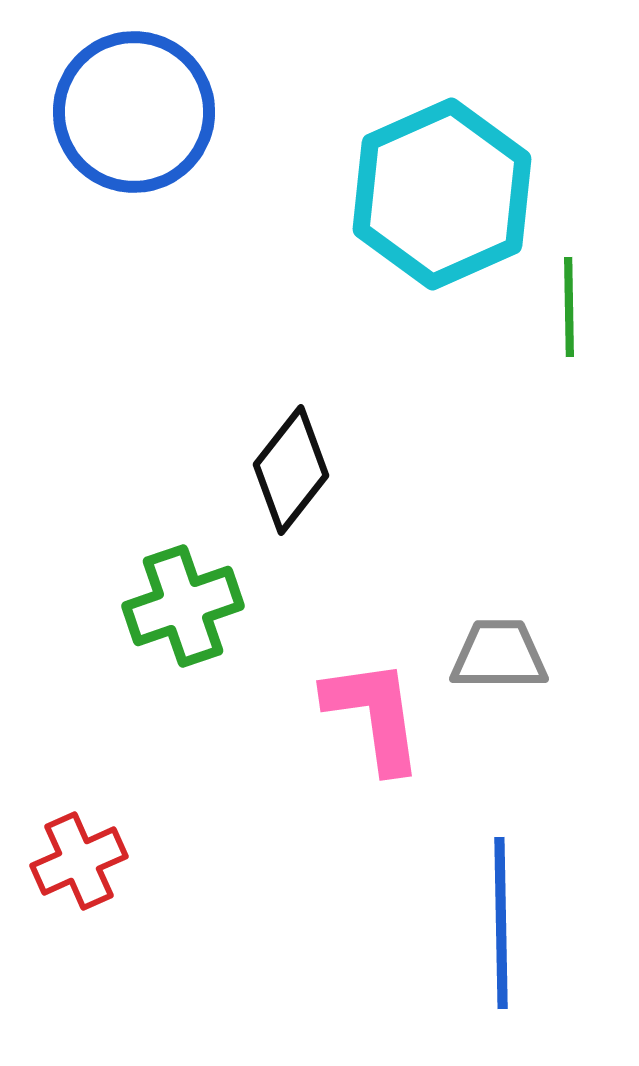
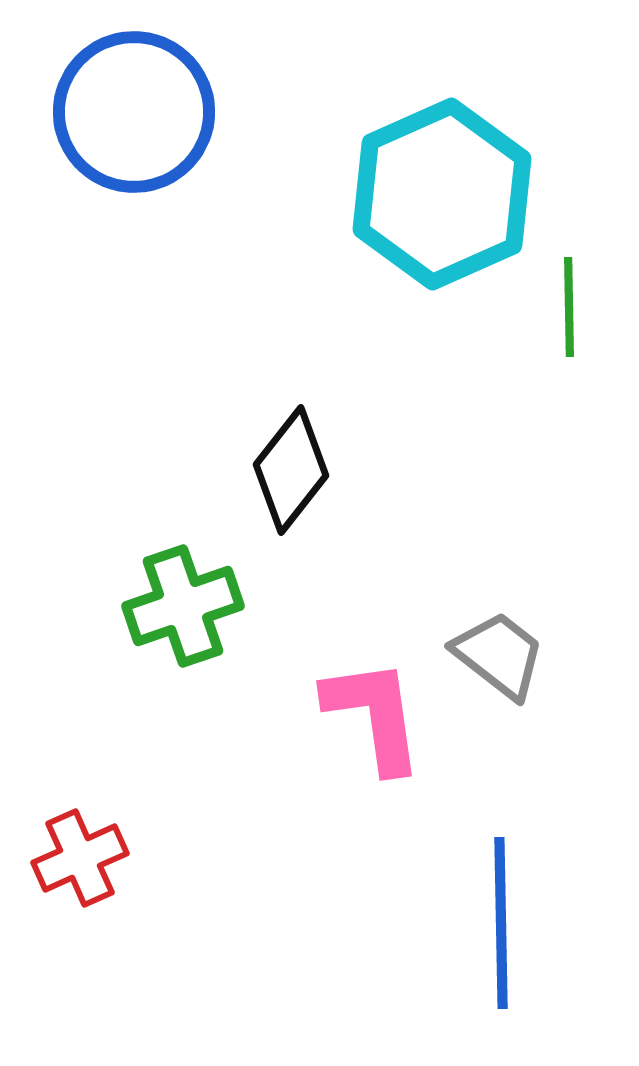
gray trapezoid: rotated 38 degrees clockwise
red cross: moved 1 px right, 3 px up
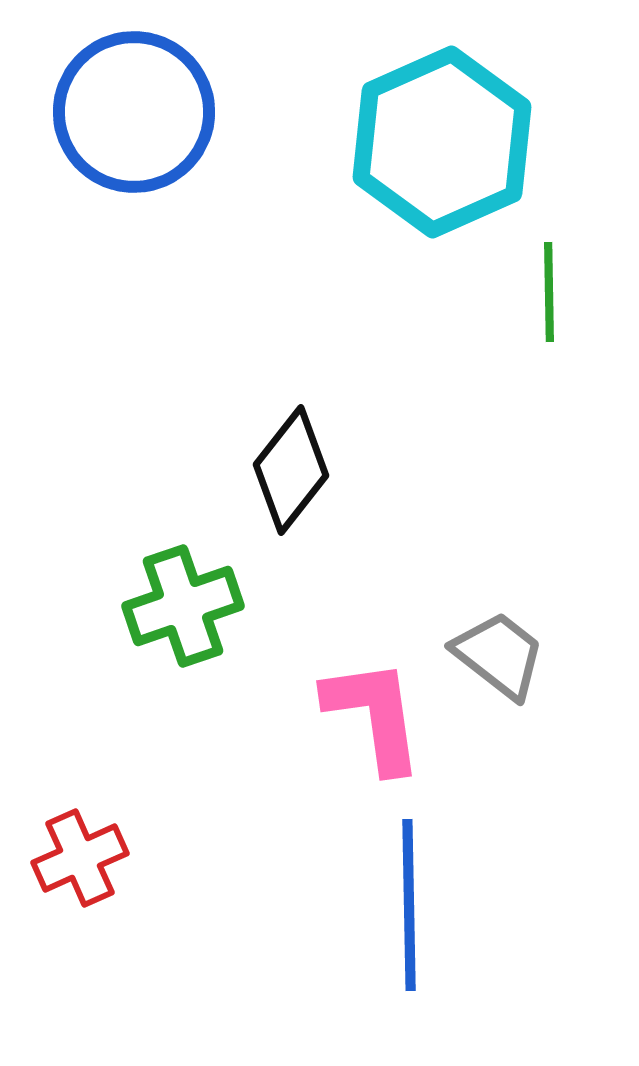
cyan hexagon: moved 52 px up
green line: moved 20 px left, 15 px up
blue line: moved 92 px left, 18 px up
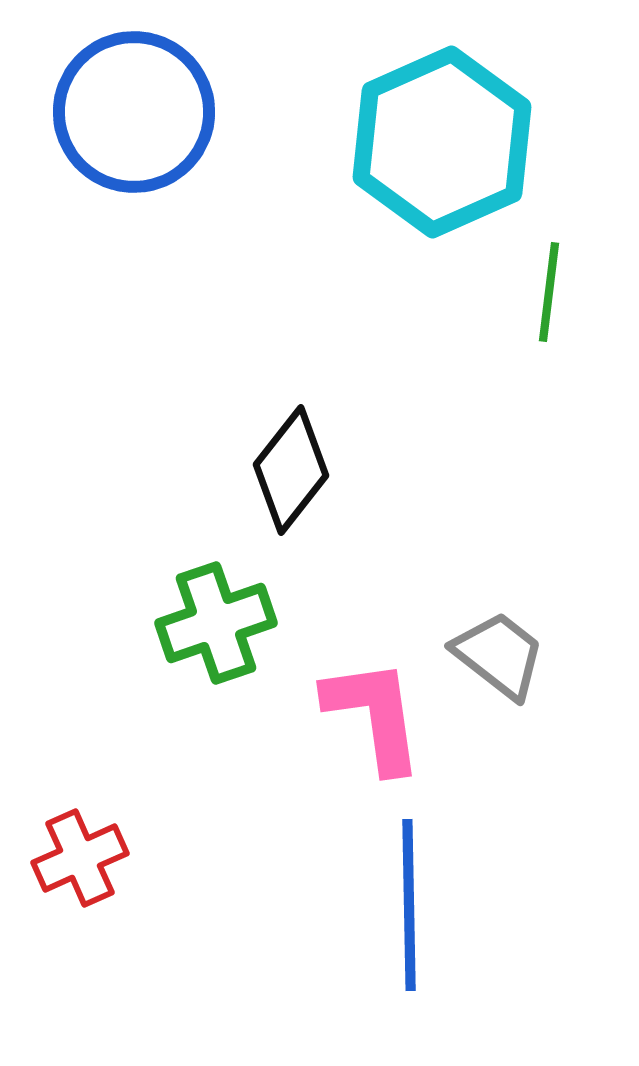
green line: rotated 8 degrees clockwise
green cross: moved 33 px right, 17 px down
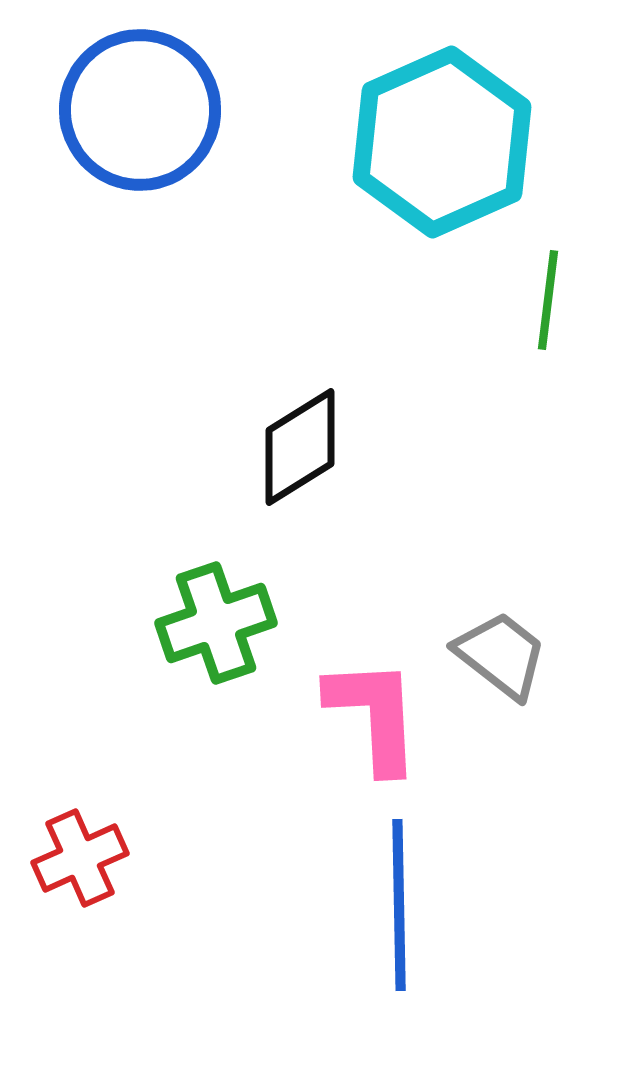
blue circle: moved 6 px right, 2 px up
green line: moved 1 px left, 8 px down
black diamond: moved 9 px right, 23 px up; rotated 20 degrees clockwise
gray trapezoid: moved 2 px right
pink L-shape: rotated 5 degrees clockwise
blue line: moved 10 px left
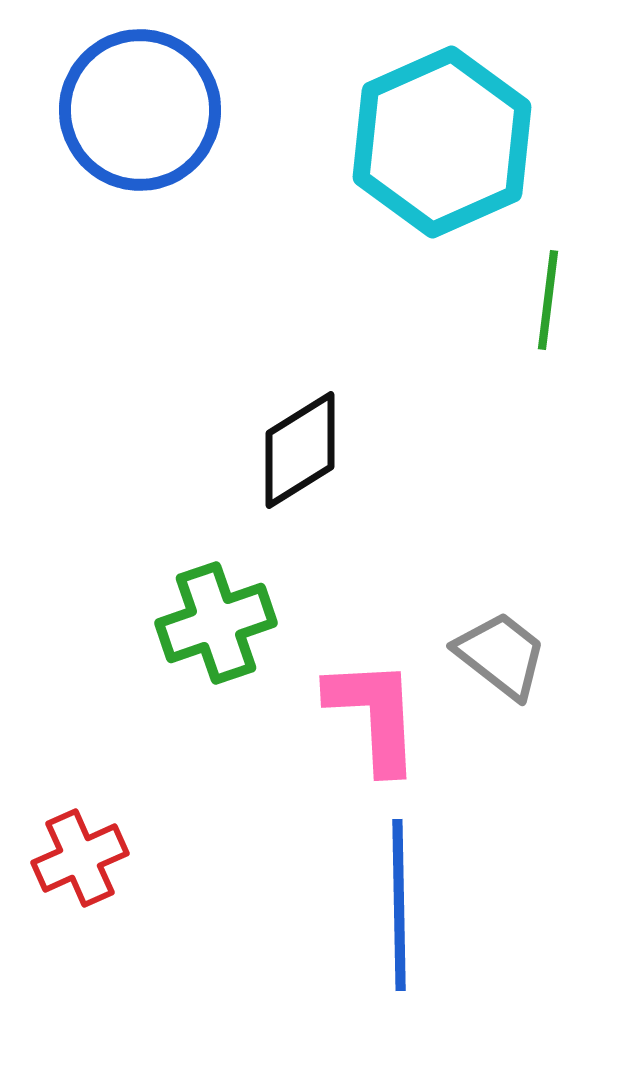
black diamond: moved 3 px down
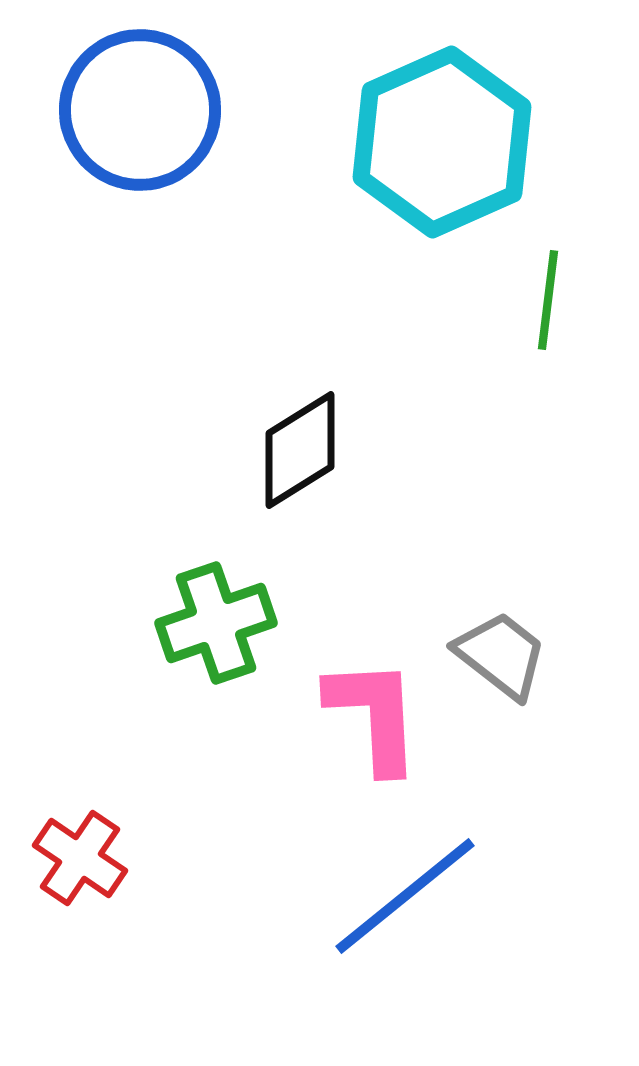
red cross: rotated 32 degrees counterclockwise
blue line: moved 6 px right, 9 px up; rotated 52 degrees clockwise
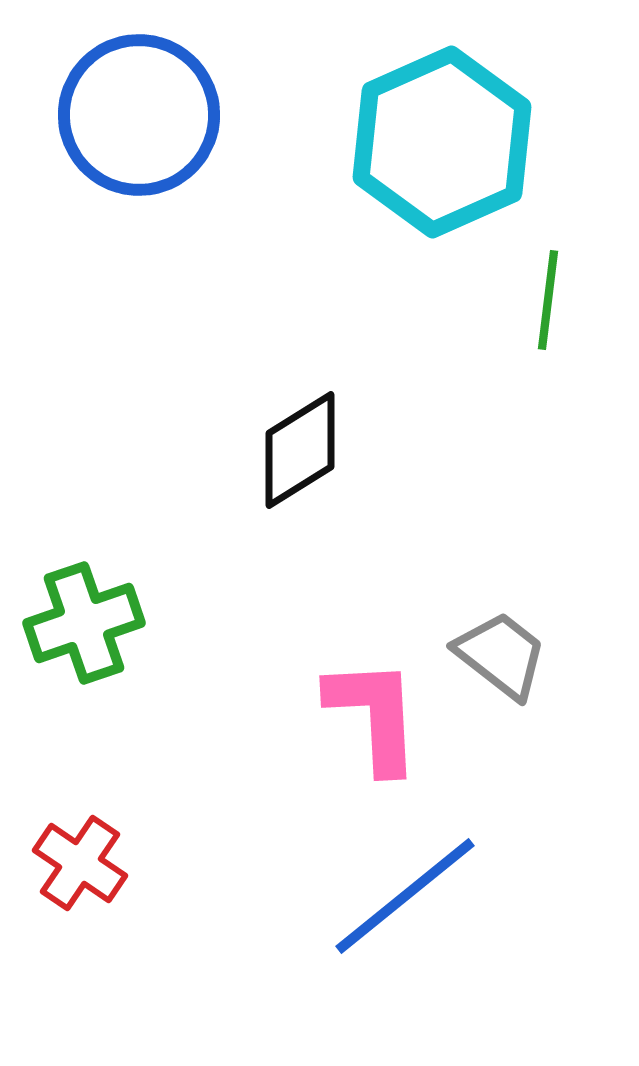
blue circle: moved 1 px left, 5 px down
green cross: moved 132 px left
red cross: moved 5 px down
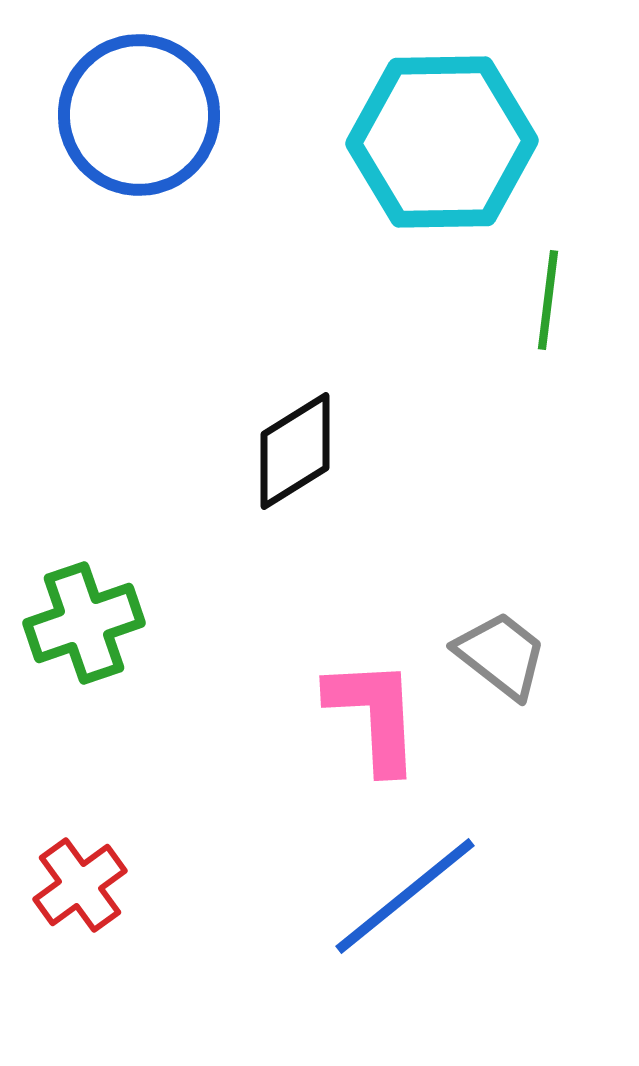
cyan hexagon: rotated 23 degrees clockwise
black diamond: moved 5 px left, 1 px down
red cross: moved 22 px down; rotated 20 degrees clockwise
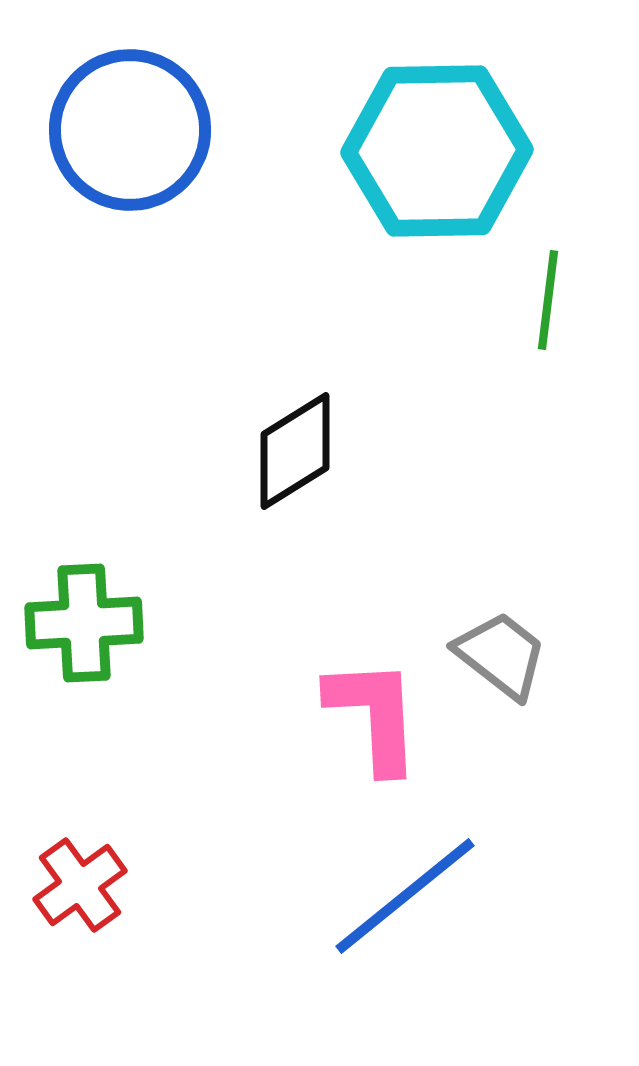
blue circle: moved 9 px left, 15 px down
cyan hexagon: moved 5 px left, 9 px down
green cross: rotated 16 degrees clockwise
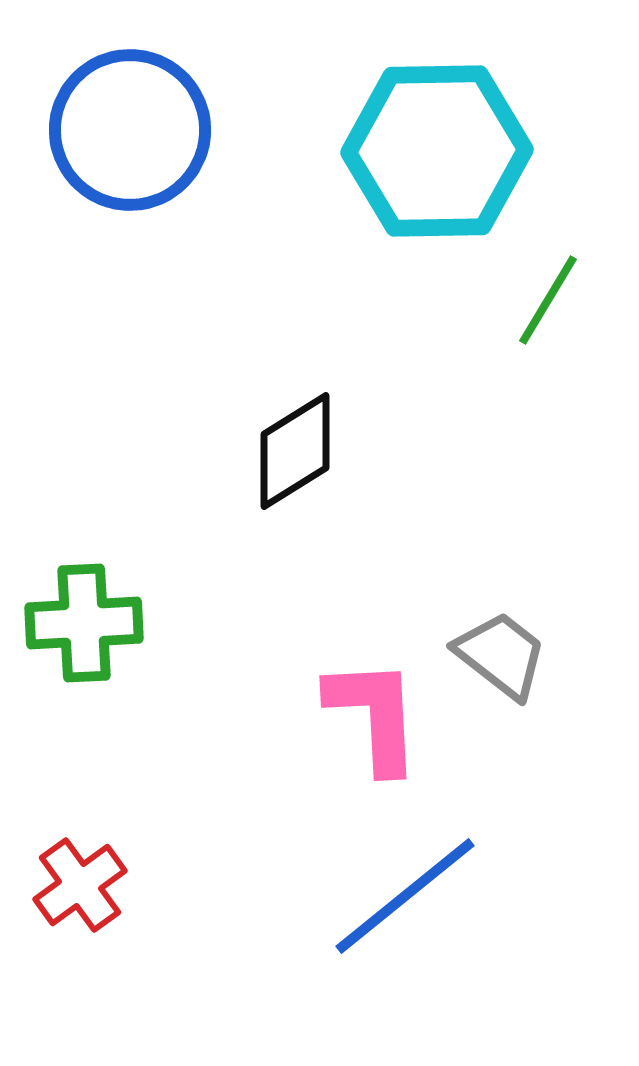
green line: rotated 24 degrees clockwise
